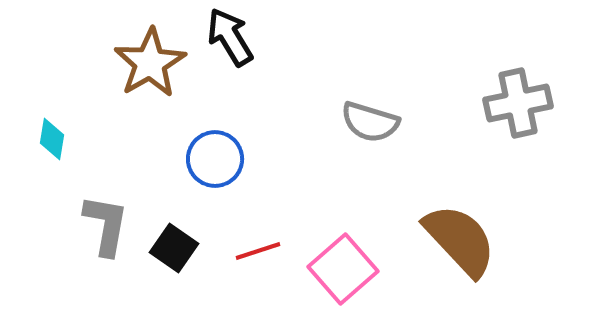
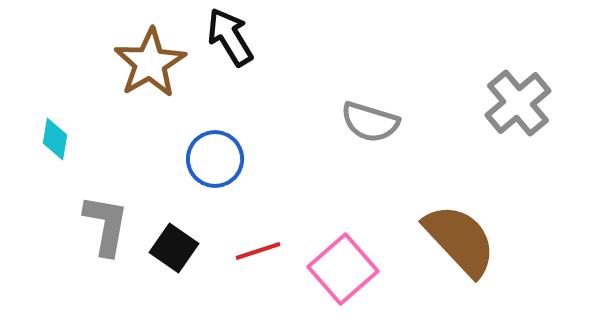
gray cross: rotated 28 degrees counterclockwise
cyan diamond: moved 3 px right
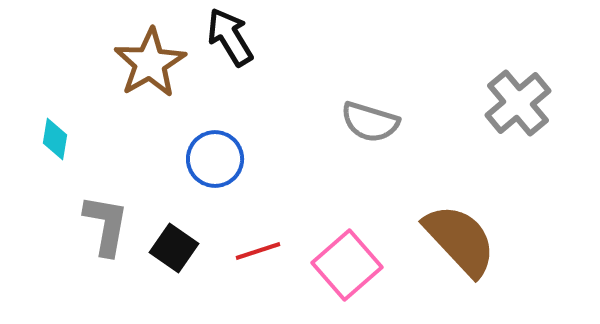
pink square: moved 4 px right, 4 px up
